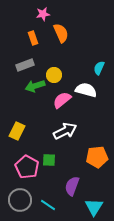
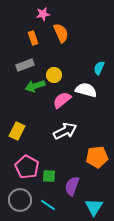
green square: moved 16 px down
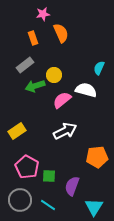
gray rectangle: rotated 18 degrees counterclockwise
yellow rectangle: rotated 30 degrees clockwise
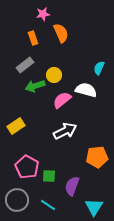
yellow rectangle: moved 1 px left, 5 px up
gray circle: moved 3 px left
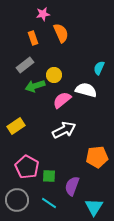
white arrow: moved 1 px left, 1 px up
cyan line: moved 1 px right, 2 px up
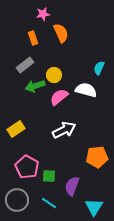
pink semicircle: moved 3 px left, 3 px up
yellow rectangle: moved 3 px down
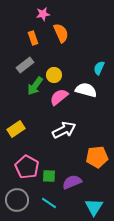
green arrow: rotated 36 degrees counterclockwise
purple semicircle: moved 4 px up; rotated 48 degrees clockwise
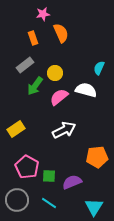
yellow circle: moved 1 px right, 2 px up
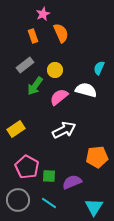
pink star: rotated 16 degrees counterclockwise
orange rectangle: moved 2 px up
yellow circle: moved 3 px up
gray circle: moved 1 px right
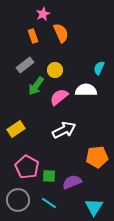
green arrow: moved 1 px right
white semicircle: rotated 15 degrees counterclockwise
